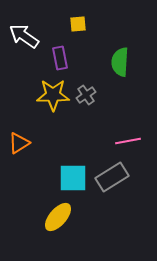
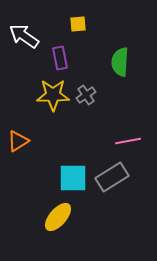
orange triangle: moved 1 px left, 2 px up
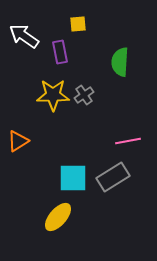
purple rectangle: moved 6 px up
gray cross: moved 2 px left
gray rectangle: moved 1 px right
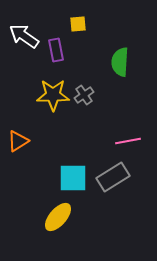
purple rectangle: moved 4 px left, 2 px up
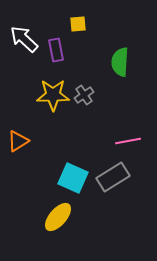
white arrow: moved 3 px down; rotated 8 degrees clockwise
cyan square: rotated 24 degrees clockwise
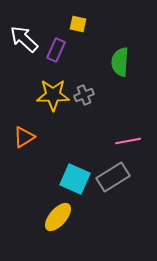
yellow square: rotated 18 degrees clockwise
purple rectangle: rotated 35 degrees clockwise
gray cross: rotated 12 degrees clockwise
orange triangle: moved 6 px right, 4 px up
cyan square: moved 2 px right, 1 px down
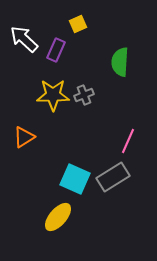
yellow square: rotated 36 degrees counterclockwise
pink line: rotated 55 degrees counterclockwise
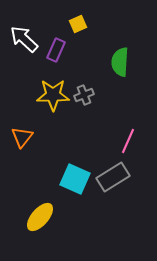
orange triangle: moved 2 px left; rotated 20 degrees counterclockwise
yellow ellipse: moved 18 px left
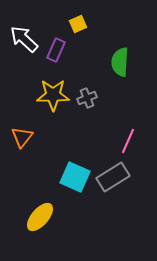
gray cross: moved 3 px right, 3 px down
cyan square: moved 2 px up
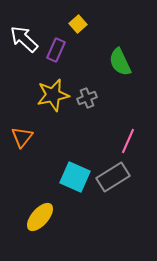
yellow square: rotated 18 degrees counterclockwise
green semicircle: rotated 28 degrees counterclockwise
yellow star: rotated 12 degrees counterclockwise
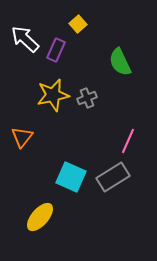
white arrow: moved 1 px right
cyan square: moved 4 px left
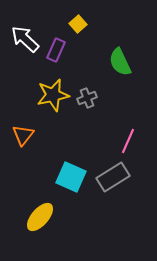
orange triangle: moved 1 px right, 2 px up
